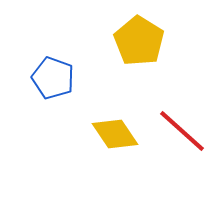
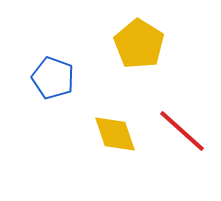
yellow pentagon: moved 3 px down
yellow diamond: rotated 15 degrees clockwise
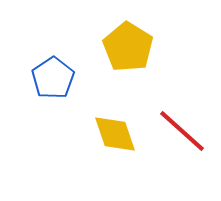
yellow pentagon: moved 11 px left, 3 px down
blue pentagon: rotated 18 degrees clockwise
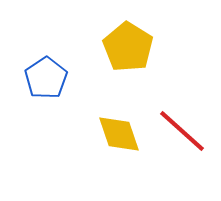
blue pentagon: moved 7 px left
yellow diamond: moved 4 px right
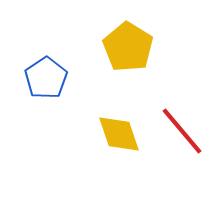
red line: rotated 8 degrees clockwise
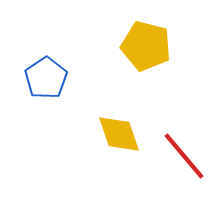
yellow pentagon: moved 18 px right, 1 px up; rotated 18 degrees counterclockwise
red line: moved 2 px right, 25 px down
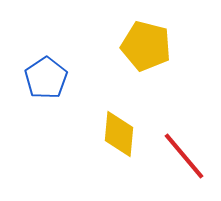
yellow diamond: rotated 24 degrees clockwise
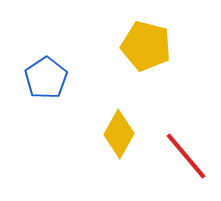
yellow diamond: rotated 24 degrees clockwise
red line: moved 2 px right
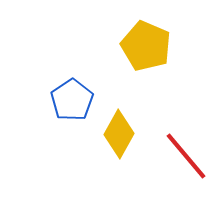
yellow pentagon: rotated 9 degrees clockwise
blue pentagon: moved 26 px right, 22 px down
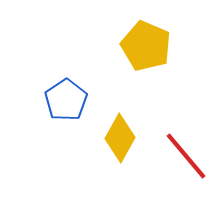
blue pentagon: moved 6 px left
yellow diamond: moved 1 px right, 4 px down
